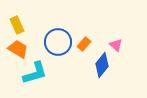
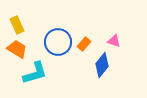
pink triangle: moved 2 px left, 4 px up; rotated 24 degrees counterclockwise
orange trapezoid: moved 1 px left
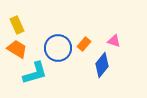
blue circle: moved 6 px down
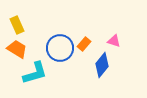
blue circle: moved 2 px right
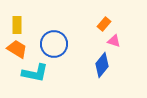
yellow rectangle: rotated 24 degrees clockwise
orange rectangle: moved 20 px right, 20 px up
blue circle: moved 6 px left, 4 px up
cyan L-shape: rotated 28 degrees clockwise
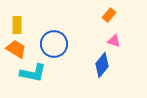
orange rectangle: moved 5 px right, 9 px up
orange trapezoid: moved 1 px left
cyan L-shape: moved 2 px left
